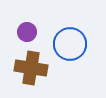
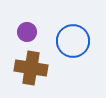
blue circle: moved 3 px right, 3 px up
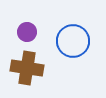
brown cross: moved 4 px left
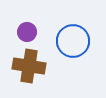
brown cross: moved 2 px right, 2 px up
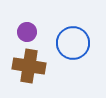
blue circle: moved 2 px down
